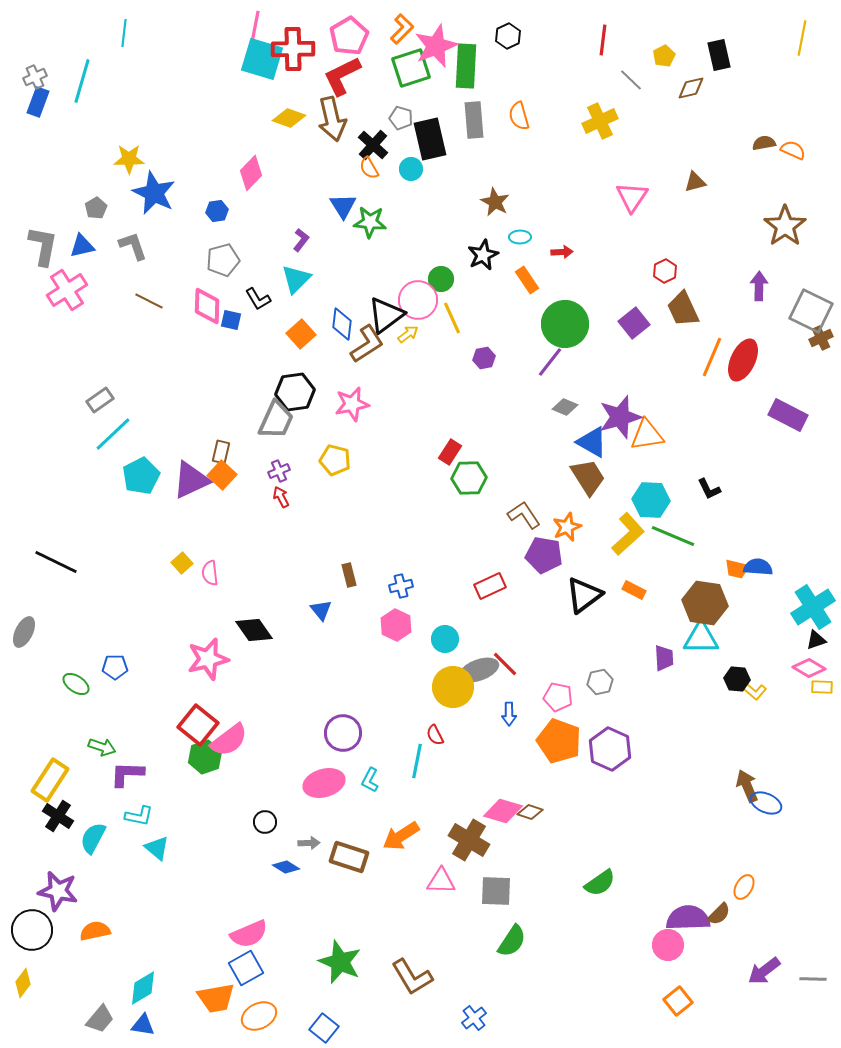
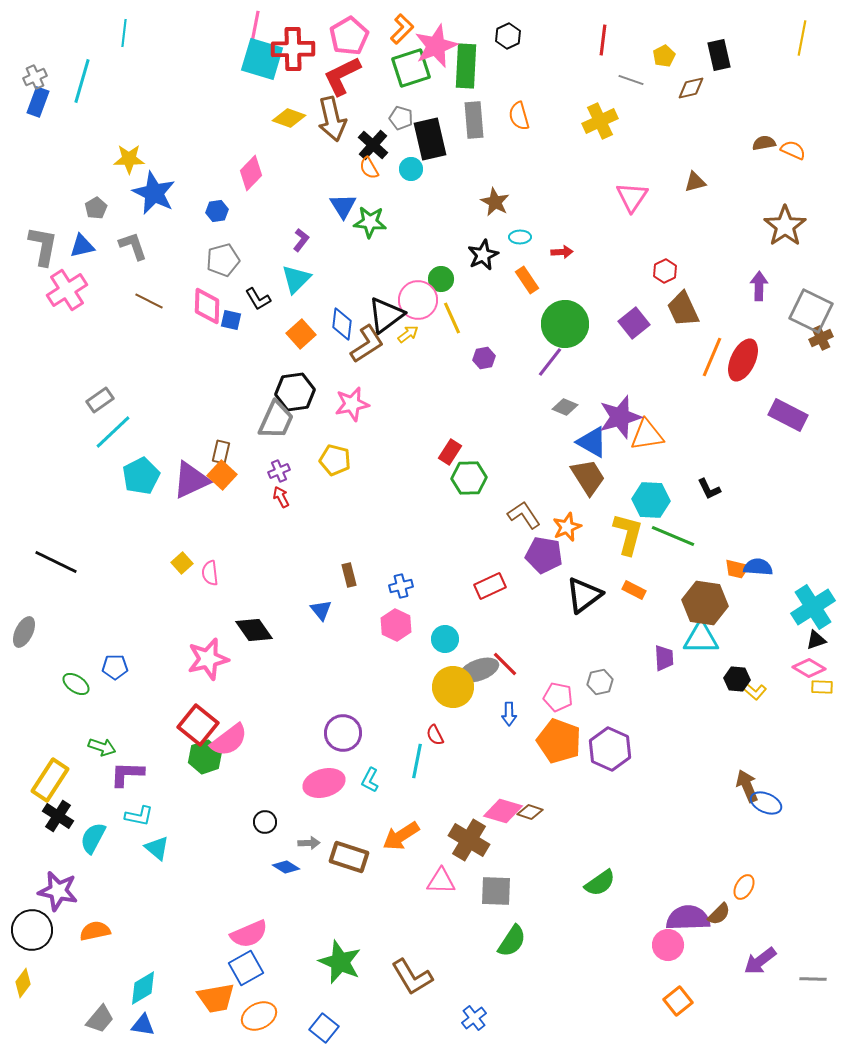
gray line at (631, 80): rotated 25 degrees counterclockwise
cyan line at (113, 434): moved 2 px up
yellow L-shape at (628, 534): rotated 33 degrees counterclockwise
purple arrow at (764, 971): moved 4 px left, 10 px up
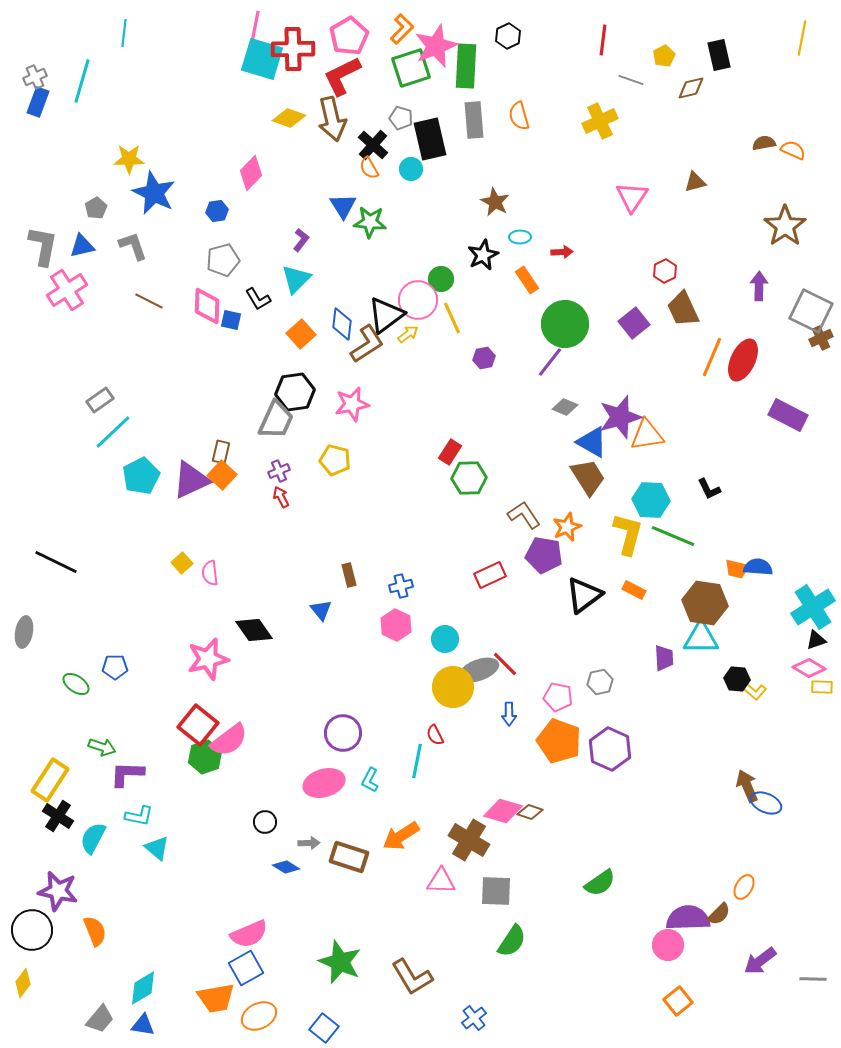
red rectangle at (490, 586): moved 11 px up
gray ellipse at (24, 632): rotated 16 degrees counterclockwise
orange semicircle at (95, 931): rotated 80 degrees clockwise
